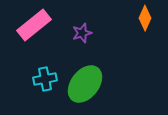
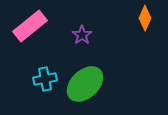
pink rectangle: moved 4 px left, 1 px down
purple star: moved 2 px down; rotated 18 degrees counterclockwise
green ellipse: rotated 9 degrees clockwise
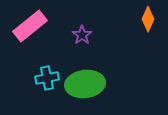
orange diamond: moved 3 px right, 1 px down
cyan cross: moved 2 px right, 1 px up
green ellipse: rotated 36 degrees clockwise
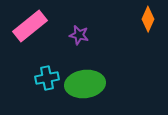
purple star: moved 3 px left; rotated 24 degrees counterclockwise
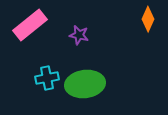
pink rectangle: moved 1 px up
